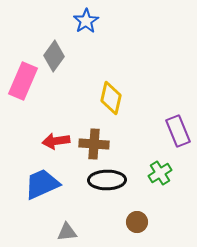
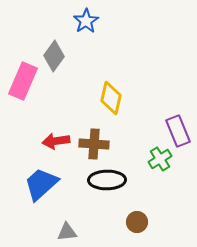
green cross: moved 14 px up
blue trapezoid: moved 1 px left; rotated 18 degrees counterclockwise
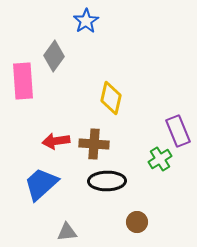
pink rectangle: rotated 27 degrees counterclockwise
black ellipse: moved 1 px down
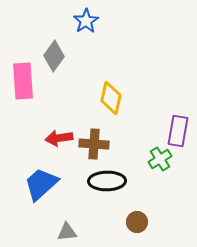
purple rectangle: rotated 32 degrees clockwise
red arrow: moved 3 px right, 3 px up
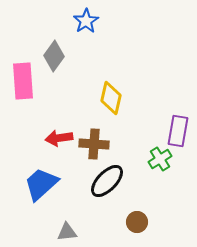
black ellipse: rotated 45 degrees counterclockwise
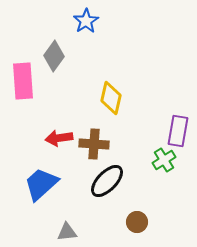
green cross: moved 4 px right, 1 px down
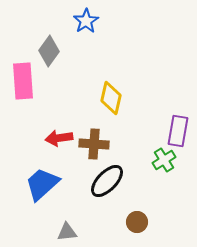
gray diamond: moved 5 px left, 5 px up
blue trapezoid: moved 1 px right
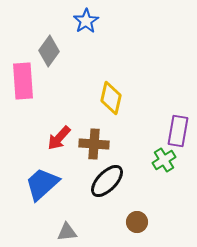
red arrow: rotated 40 degrees counterclockwise
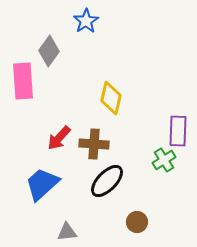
purple rectangle: rotated 8 degrees counterclockwise
